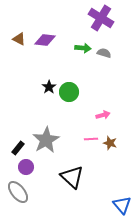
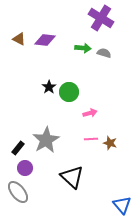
pink arrow: moved 13 px left, 2 px up
purple circle: moved 1 px left, 1 px down
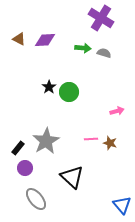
purple diamond: rotated 10 degrees counterclockwise
pink arrow: moved 27 px right, 2 px up
gray star: moved 1 px down
gray ellipse: moved 18 px right, 7 px down
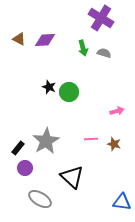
green arrow: rotated 70 degrees clockwise
black star: rotated 16 degrees counterclockwise
brown star: moved 4 px right, 1 px down
gray ellipse: moved 4 px right; rotated 20 degrees counterclockwise
blue triangle: moved 3 px up; rotated 42 degrees counterclockwise
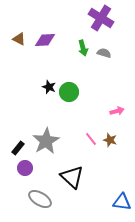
pink line: rotated 56 degrees clockwise
brown star: moved 4 px left, 4 px up
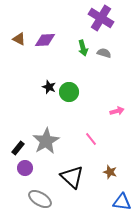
brown star: moved 32 px down
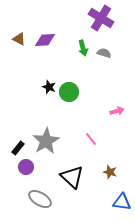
purple circle: moved 1 px right, 1 px up
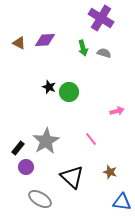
brown triangle: moved 4 px down
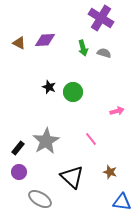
green circle: moved 4 px right
purple circle: moved 7 px left, 5 px down
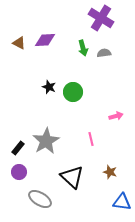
gray semicircle: rotated 24 degrees counterclockwise
pink arrow: moved 1 px left, 5 px down
pink line: rotated 24 degrees clockwise
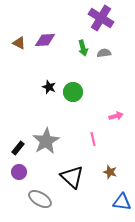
pink line: moved 2 px right
